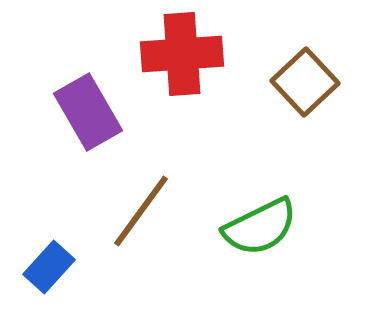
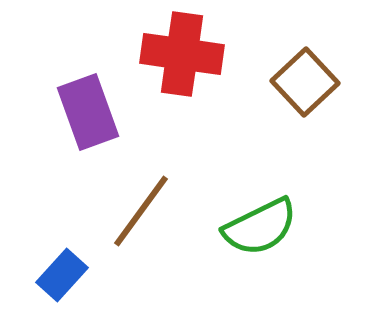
red cross: rotated 12 degrees clockwise
purple rectangle: rotated 10 degrees clockwise
blue rectangle: moved 13 px right, 8 px down
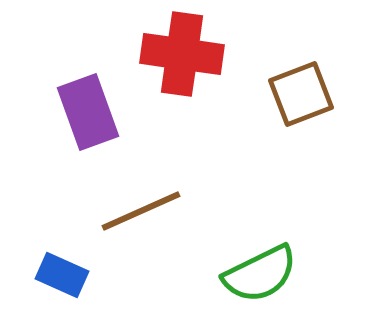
brown square: moved 4 px left, 12 px down; rotated 22 degrees clockwise
brown line: rotated 30 degrees clockwise
green semicircle: moved 47 px down
blue rectangle: rotated 72 degrees clockwise
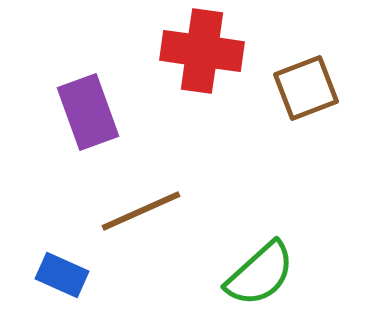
red cross: moved 20 px right, 3 px up
brown square: moved 5 px right, 6 px up
green semicircle: rotated 16 degrees counterclockwise
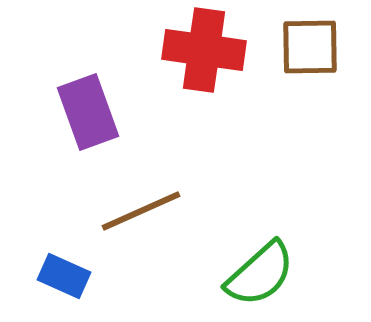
red cross: moved 2 px right, 1 px up
brown square: moved 4 px right, 41 px up; rotated 20 degrees clockwise
blue rectangle: moved 2 px right, 1 px down
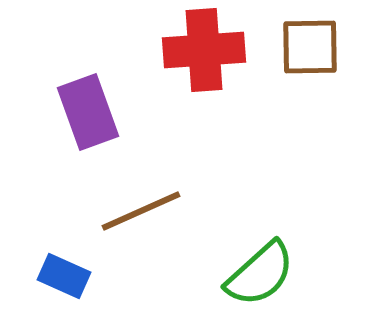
red cross: rotated 12 degrees counterclockwise
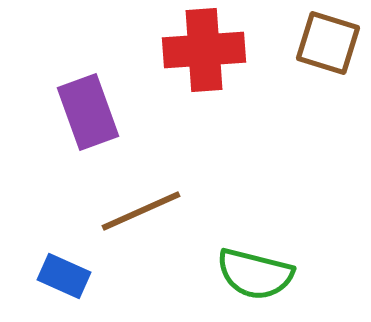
brown square: moved 18 px right, 4 px up; rotated 18 degrees clockwise
green semicircle: moved 5 px left; rotated 56 degrees clockwise
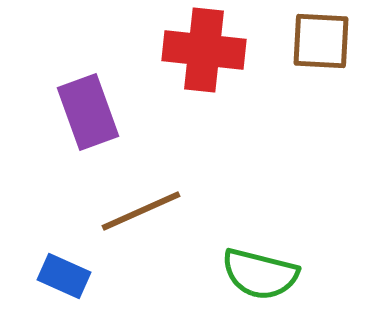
brown square: moved 7 px left, 2 px up; rotated 14 degrees counterclockwise
red cross: rotated 10 degrees clockwise
green semicircle: moved 5 px right
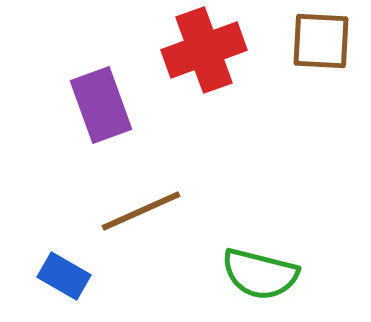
red cross: rotated 26 degrees counterclockwise
purple rectangle: moved 13 px right, 7 px up
blue rectangle: rotated 6 degrees clockwise
